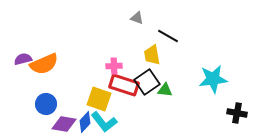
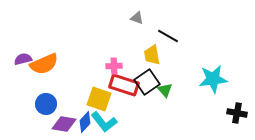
green triangle: rotated 42 degrees clockwise
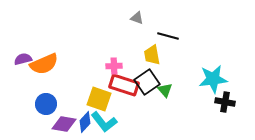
black line: rotated 15 degrees counterclockwise
black cross: moved 12 px left, 11 px up
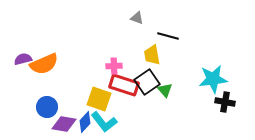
blue circle: moved 1 px right, 3 px down
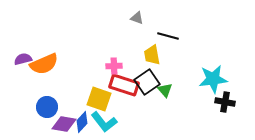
blue diamond: moved 3 px left
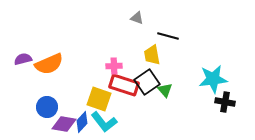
orange semicircle: moved 5 px right
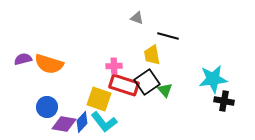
orange semicircle: rotated 40 degrees clockwise
black cross: moved 1 px left, 1 px up
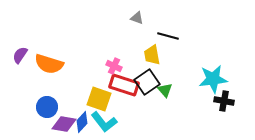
purple semicircle: moved 3 px left, 4 px up; rotated 42 degrees counterclockwise
pink cross: rotated 28 degrees clockwise
